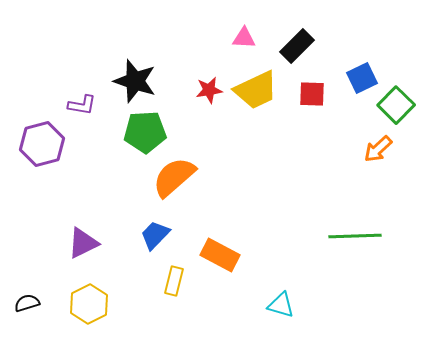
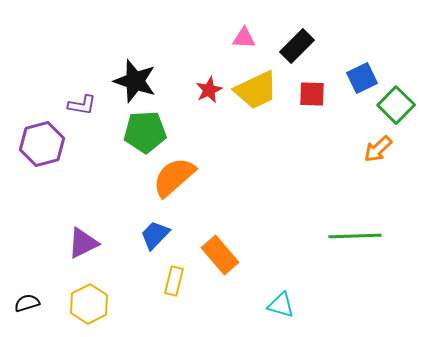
red star: rotated 16 degrees counterclockwise
orange rectangle: rotated 21 degrees clockwise
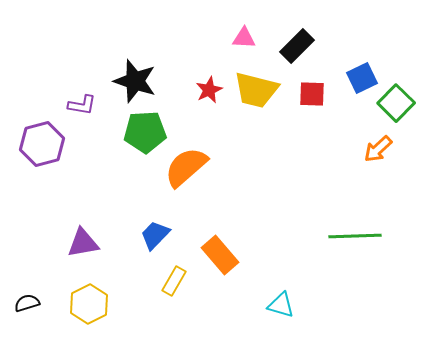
yellow trapezoid: rotated 39 degrees clockwise
green square: moved 2 px up
orange semicircle: moved 12 px right, 10 px up
purple triangle: rotated 16 degrees clockwise
yellow rectangle: rotated 16 degrees clockwise
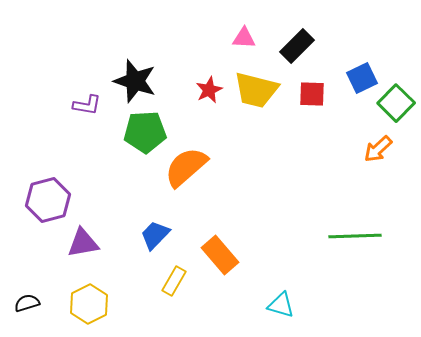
purple L-shape: moved 5 px right
purple hexagon: moved 6 px right, 56 px down
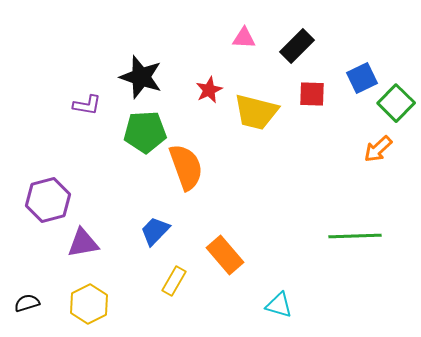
black star: moved 6 px right, 4 px up
yellow trapezoid: moved 22 px down
orange semicircle: rotated 111 degrees clockwise
blue trapezoid: moved 4 px up
orange rectangle: moved 5 px right
cyan triangle: moved 2 px left
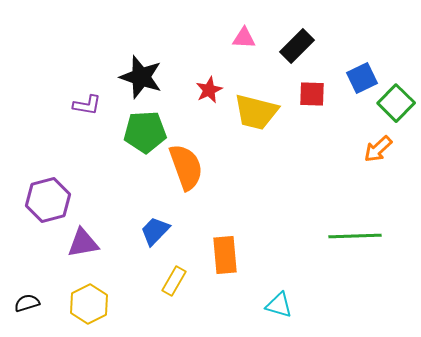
orange rectangle: rotated 36 degrees clockwise
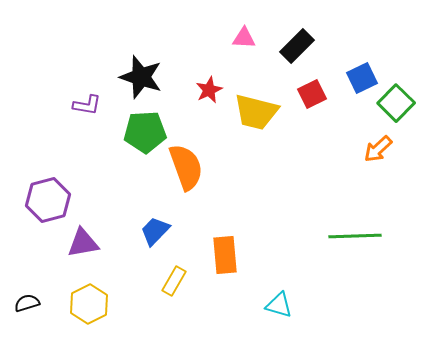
red square: rotated 28 degrees counterclockwise
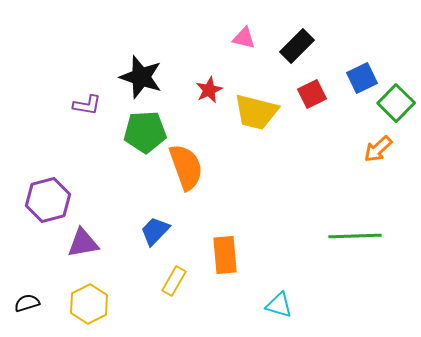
pink triangle: rotated 10 degrees clockwise
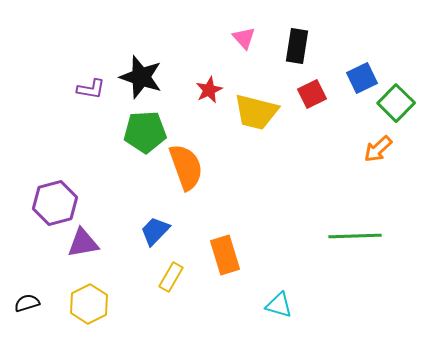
pink triangle: rotated 35 degrees clockwise
black rectangle: rotated 36 degrees counterclockwise
purple L-shape: moved 4 px right, 16 px up
purple hexagon: moved 7 px right, 3 px down
orange rectangle: rotated 12 degrees counterclockwise
yellow rectangle: moved 3 px left, 4 px up
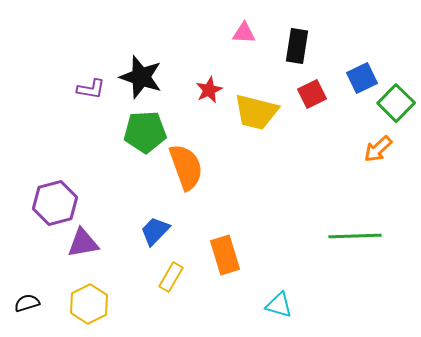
pink triangle: moved 5 px up; rotated 45 degrees counterclockwise
